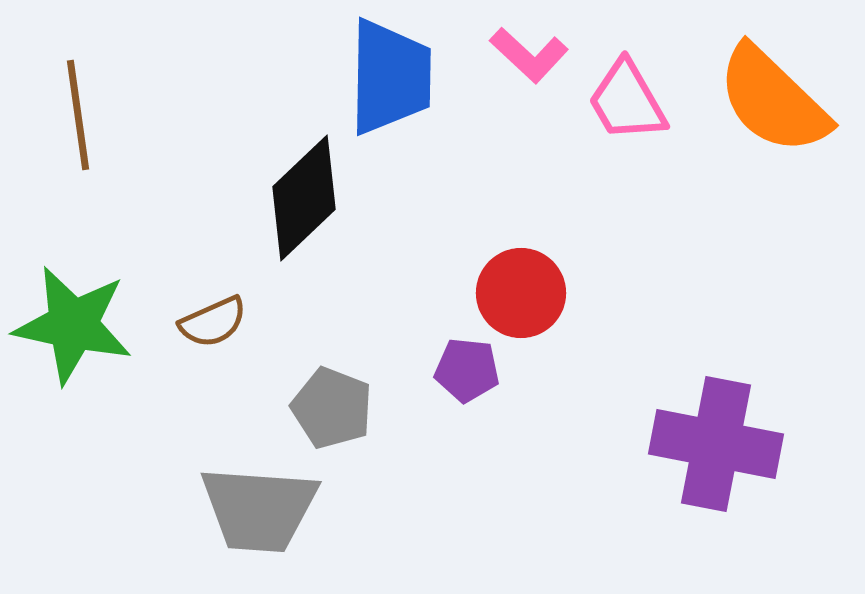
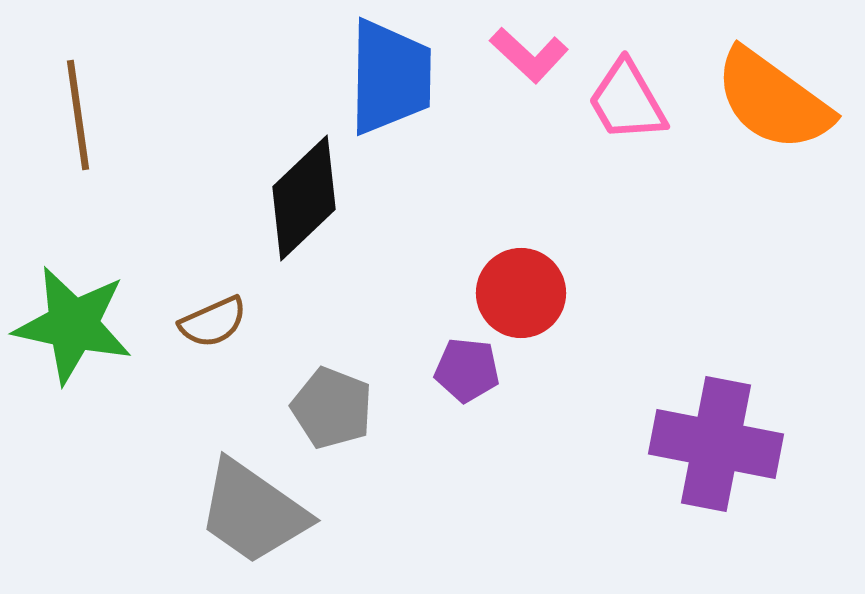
orange semicircle: rotated 8 degrees counterclockwise
gray trapezoid: moved 6 px left, 3 px down; rotated 31 degrees clockwise
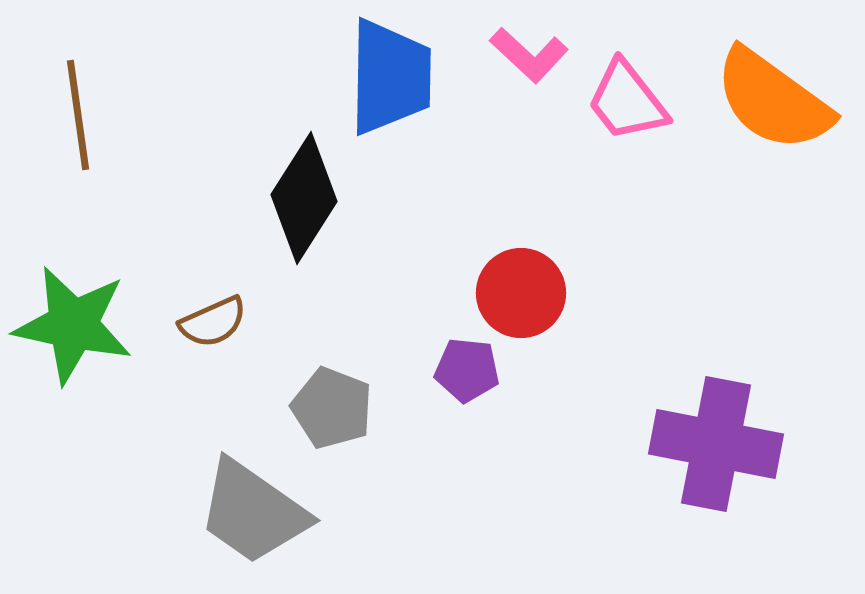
pink trapezoid: rotated 8 degrees counterclockwise
black diamond: rotated 14 degrees counterclockwise
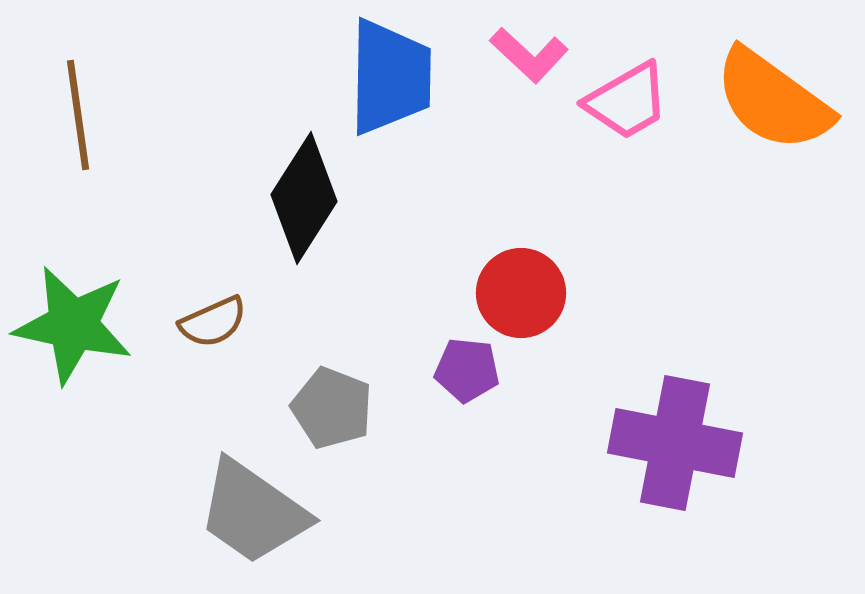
pink trapezoid: rotated 82 degrees counterclockwise
purple cross: moved 41 px left, 1 px up
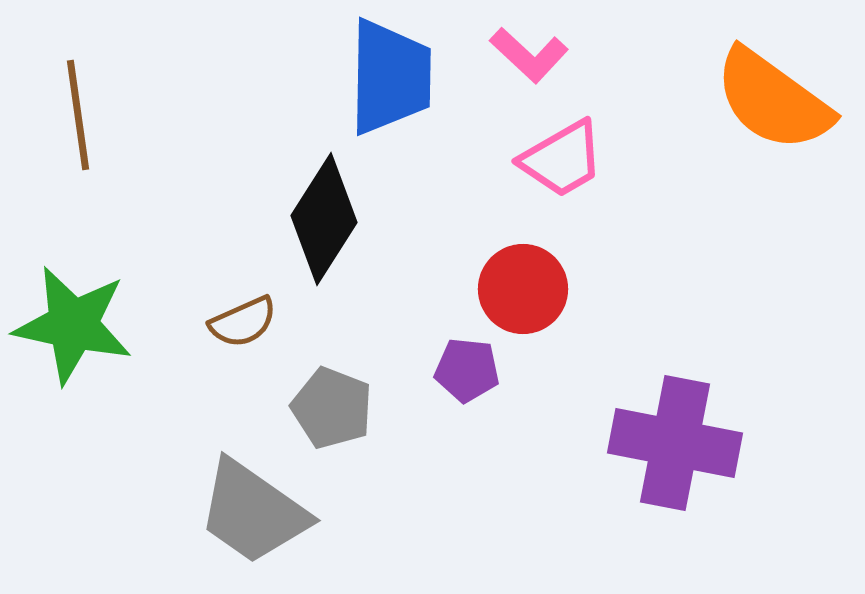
pink trapezoid: moved 65 px left, 58 px down
black diamond: moved 20 px right, 21 px down
red circle: moved 2 px right, 4 px up
brown semicircle: moved 30 px right
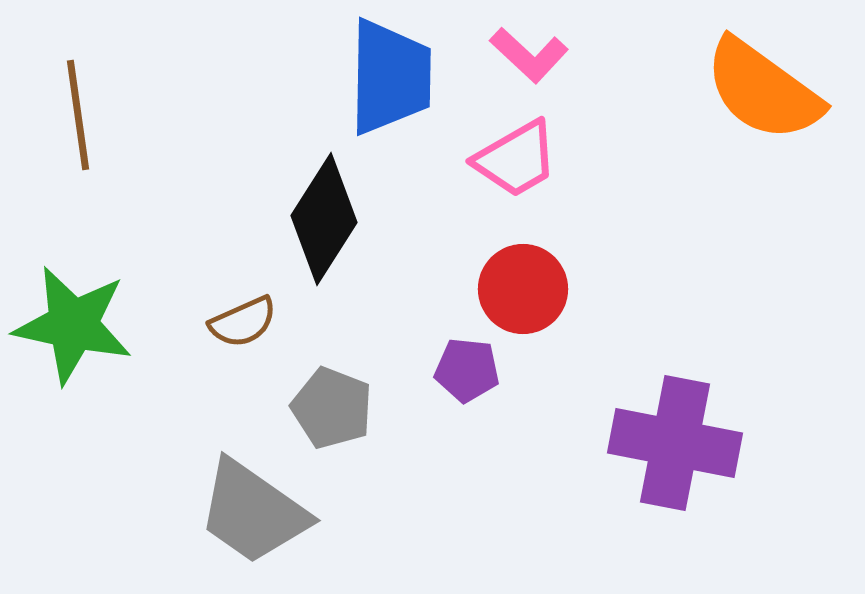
orange semicircle: moved 10 px left, 10 px up
pink trapezoid: moved 46 px left
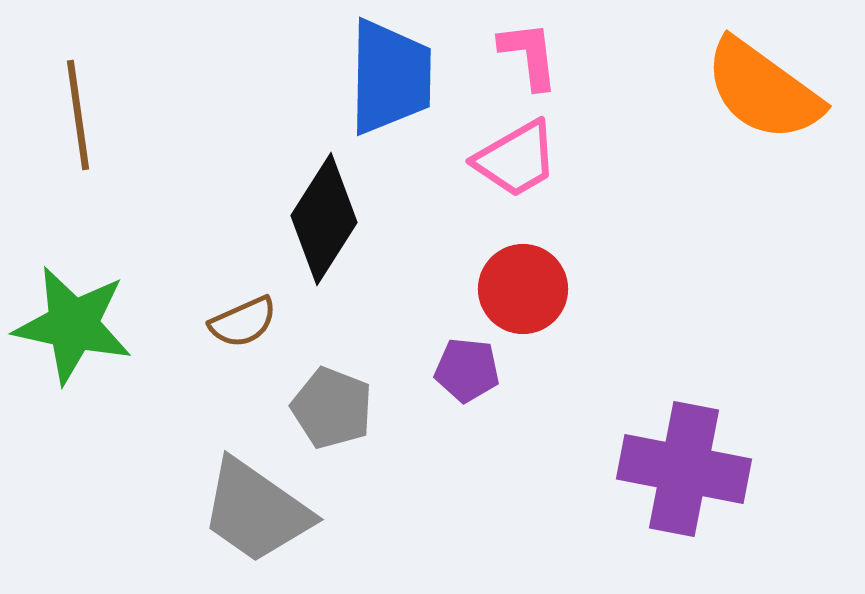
pink L-shape: rotated 140 degrees counterclockwise
purple cross: moved 9 px right, 26 px down
gray trapezoid: moved 3 px right, 1 px up
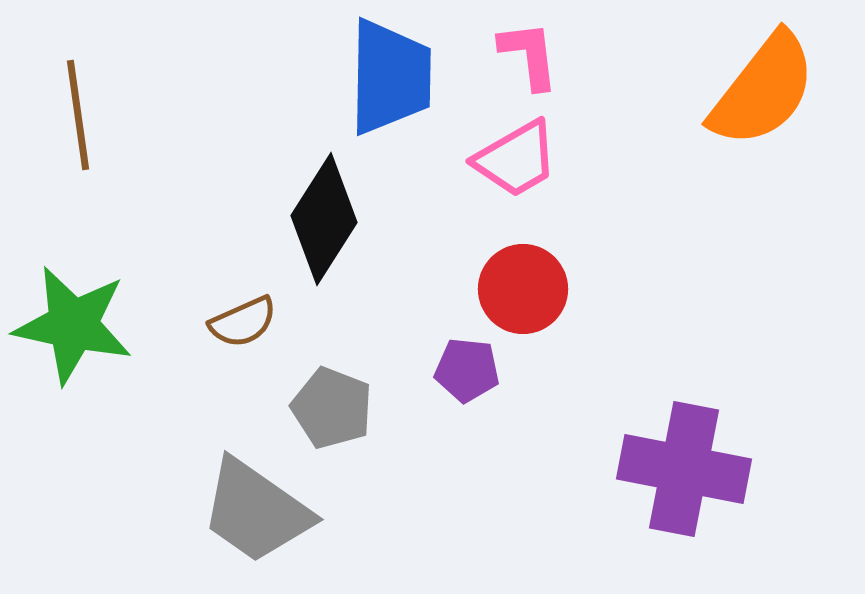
orange semicircle: rotated 88 degrees counterclockwise
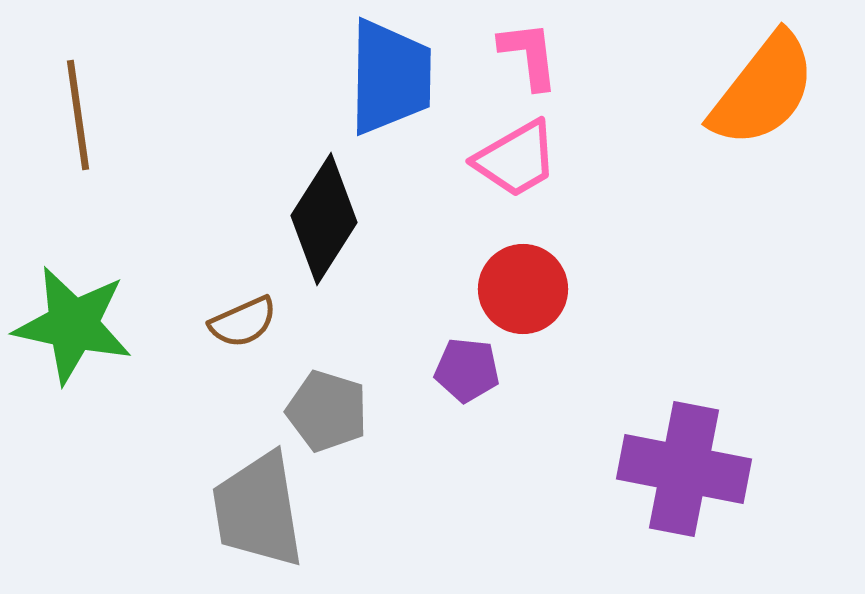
gray pentagon: moved 5 px left, 3 px down; rotated 4 degrees counterclockwise
gray trapezoid: moved 2 px right, 1 px up; rotated 46 degrees clockwise
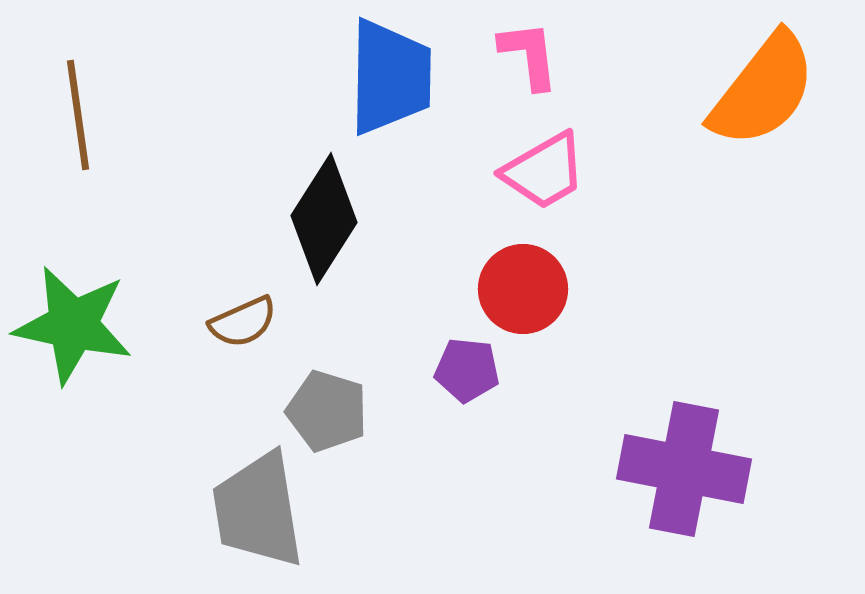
pink trapezoid: moved 28 px right, 12 px down
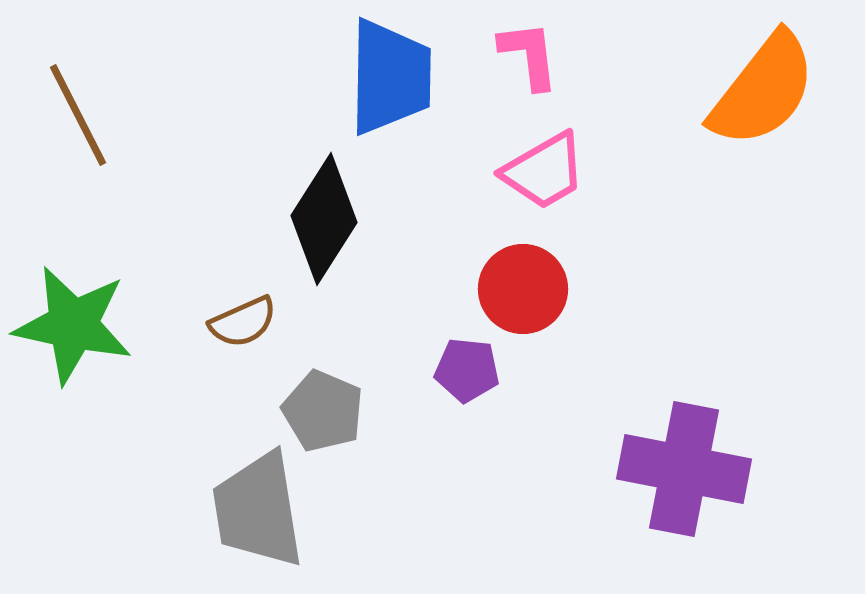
brown line: rotated 19 degrees counterclockwise
gray pentagon: moved 4 px left; rotated 6 degrees clockwise
